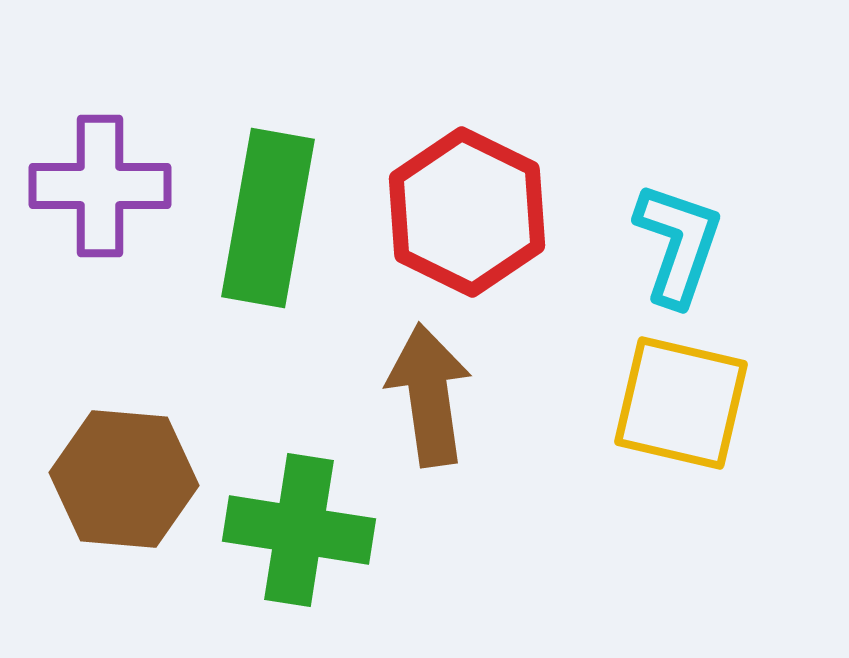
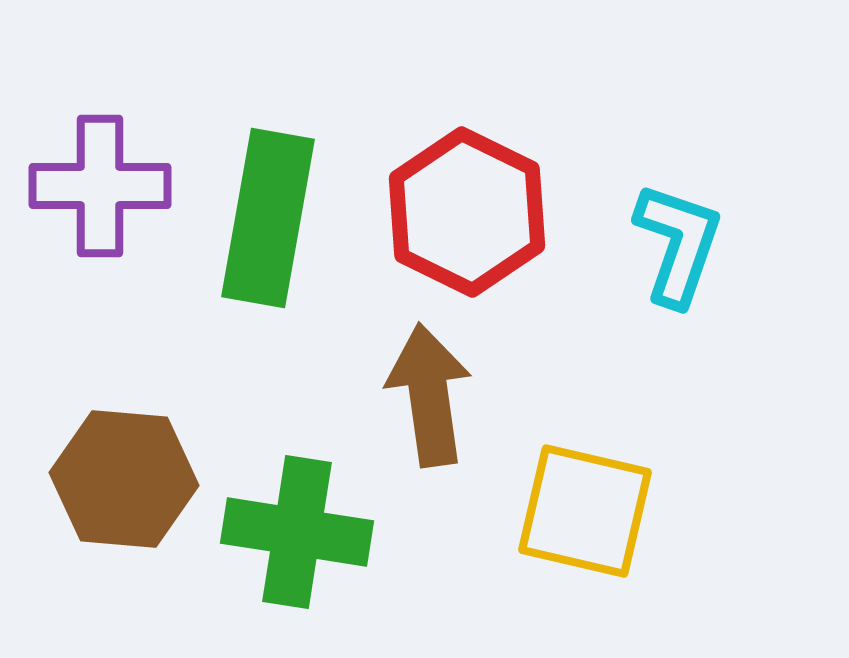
yellow square: moved 96 px left, 108 px down
green cross: moved 2 px left, 2 px down
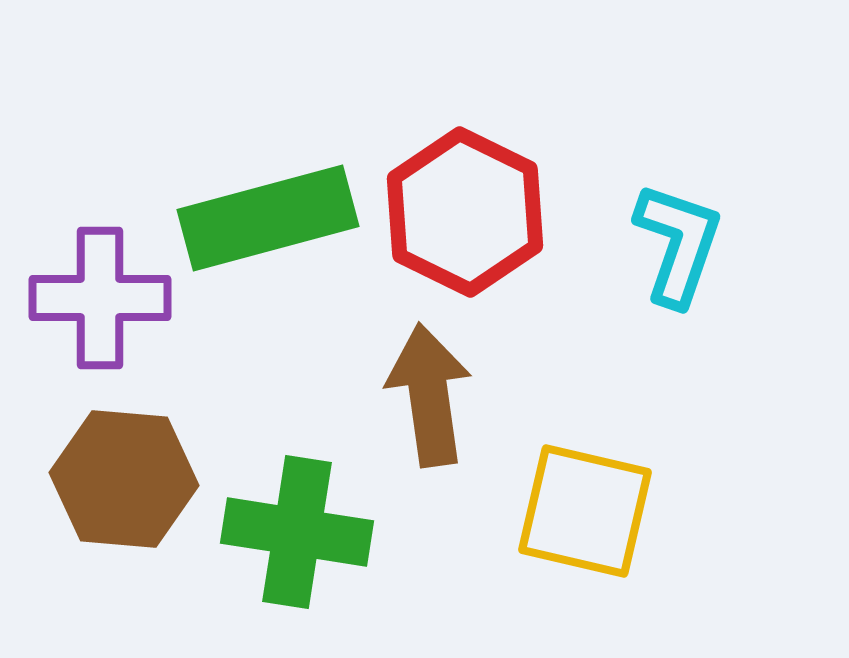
purple cross: moved 112 px down
red hexagon: moved 2 px left
green rectangle: rotated 65 degrees clockwise
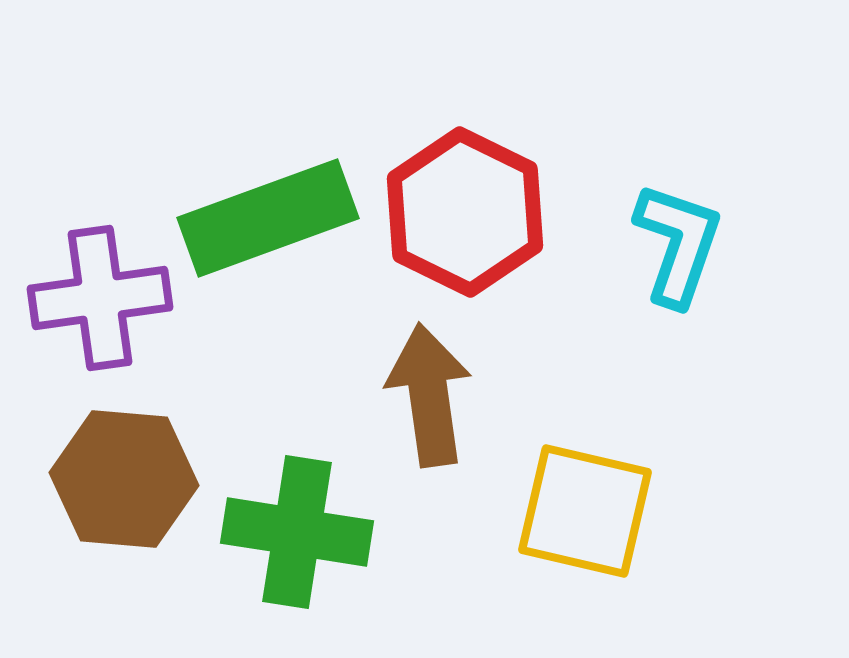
green rectangle: rotated 5 degrees counterclockwise
purple cross: rotated 8 degrees counterclockwise
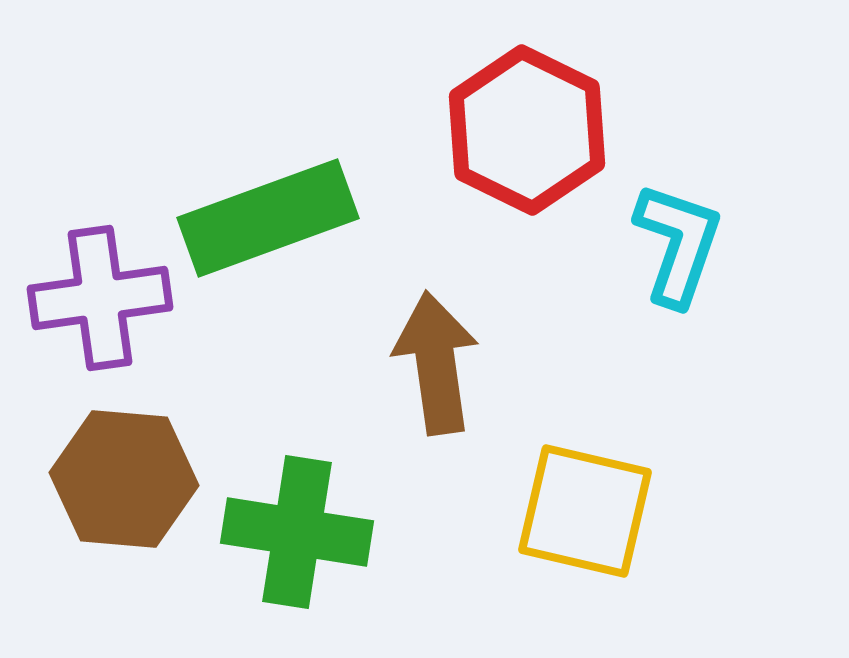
red hexagon: moved 62 px right, 82 px up
brown arrow: moved 7 px right, 32 px up
